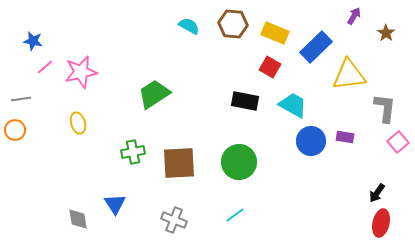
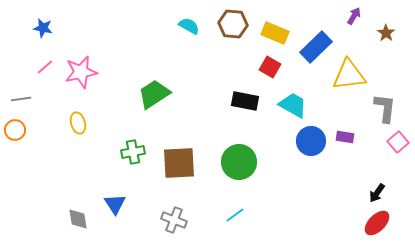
blue star: moved 10 px right, 13 px up
red ellipse: moved 4 px left; rotated 32 degrees clockwise
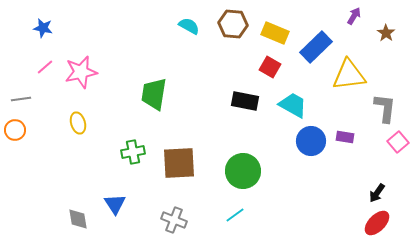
green trapezoid: rotated 48 degrees counterclockwise
green circle: moved 4 px right, 9 px down
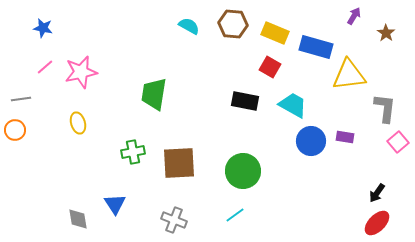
blue rectangle: rotated 60 degrees clockwise
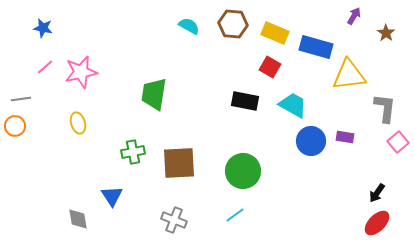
orange circle: moved 4 px up
blue triangle: moved 3 px left, 8 px up
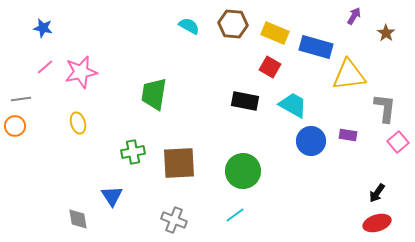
purple rectangle: moved 3 px right, 2 px up
red ellipse: rotated 28 degrees clockwise
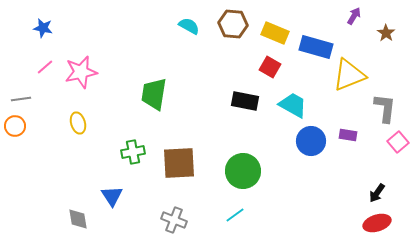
yellow triangle: rotated 15 degrees counterclockwise
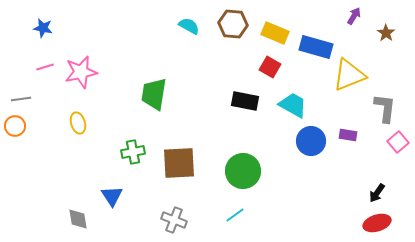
pink line: rotated 24 degrees clockwise
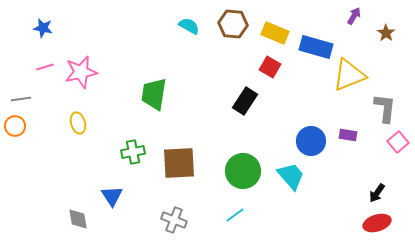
black rectangle: rotated 68 degrees counterclockwise
cyan trapezoid: moved 2 px left, 71 px down; rotated 20 degrees clockwise
